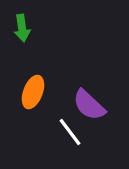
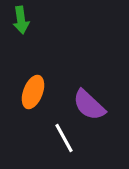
green arrow: moved 1 px left, 8 px up
white line: moved 6 px left, 6 px down; rotated 8 degrees clockwise
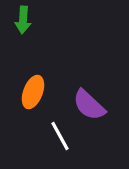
green arrow: moved 2 px right; rotated 12 degrees clockwise
white line: moved 4 px left, 2 px up
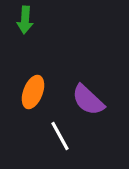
green arrow: moved 2 px right
purple semicircle: moved 1 px left, 5 px up
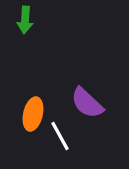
orange ellipse: moved 22 px down; rotated 8 degrees counterclockwise
purple semicircle: moved 1 px left, 3 px down
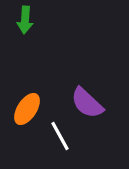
orange ellipse: moved 6 px left, 5 px up; rotated 20 degrees clockwise
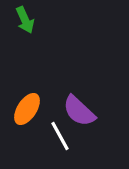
green arrow: rotated 28 degrees counterclockwise
purple semicircle: moved 8 px left, 8 px down
